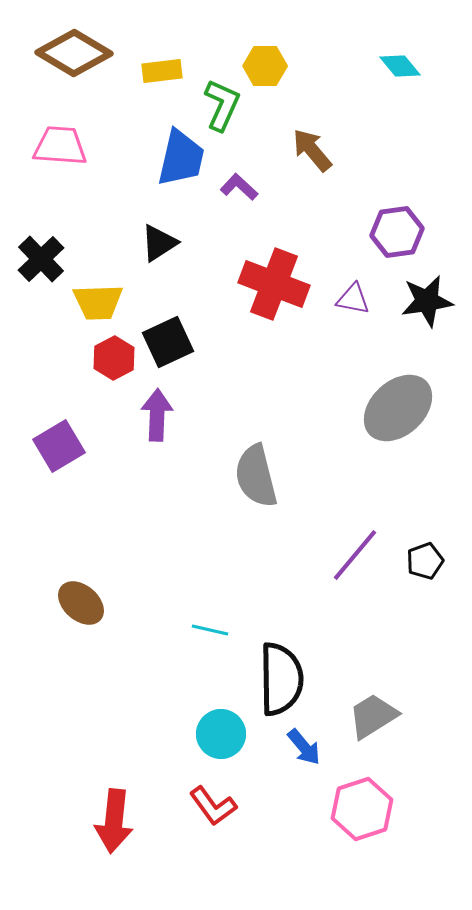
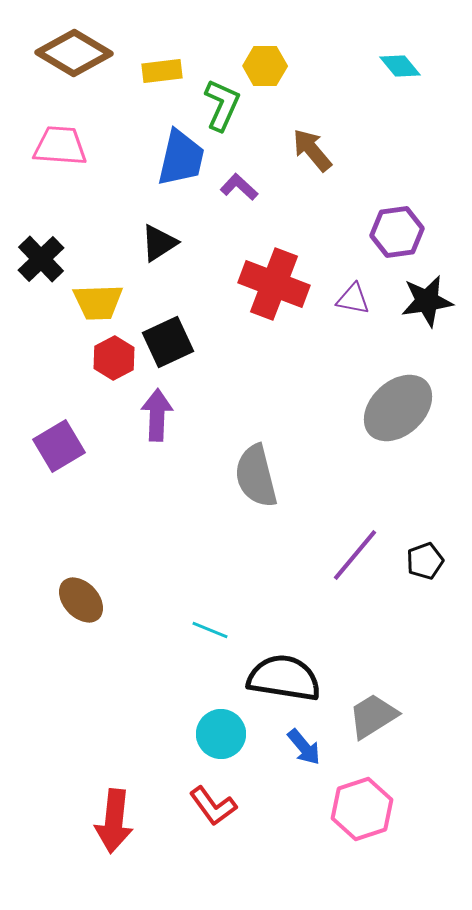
brown ellipse: moved 3 px up; rotated 6 degrees clockwise
cyan line: rotated 9 degrees clockwise
black semicircle: moved 3 px right, 1 px up; rotated 80 degrees counterclockwise
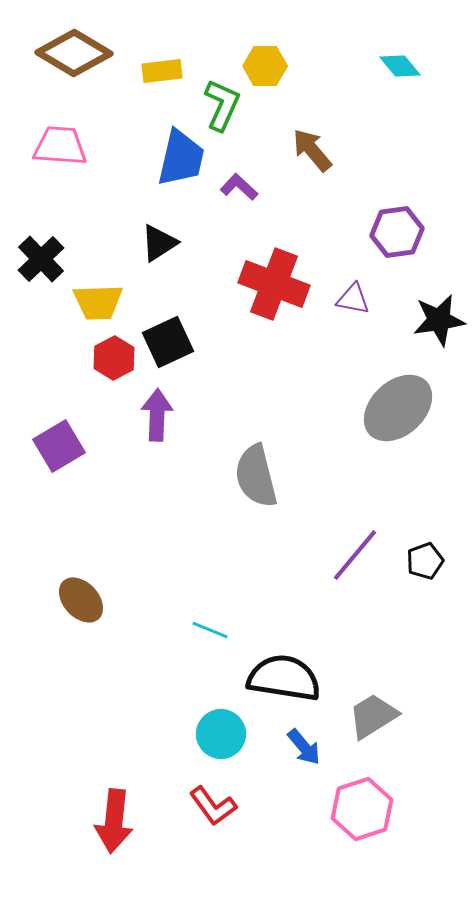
black star: moved 12 px right, 19 px down
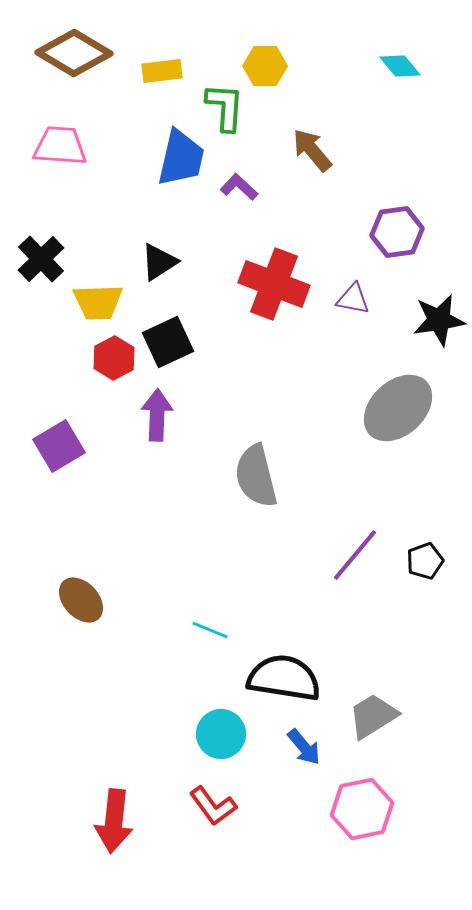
green L-shape: moved 3 px right, 2 px down; rotated 20 degrees counterclockwise
black triangle: moved 19 px down
pink hexagon: rotated 6 degrees clockwise
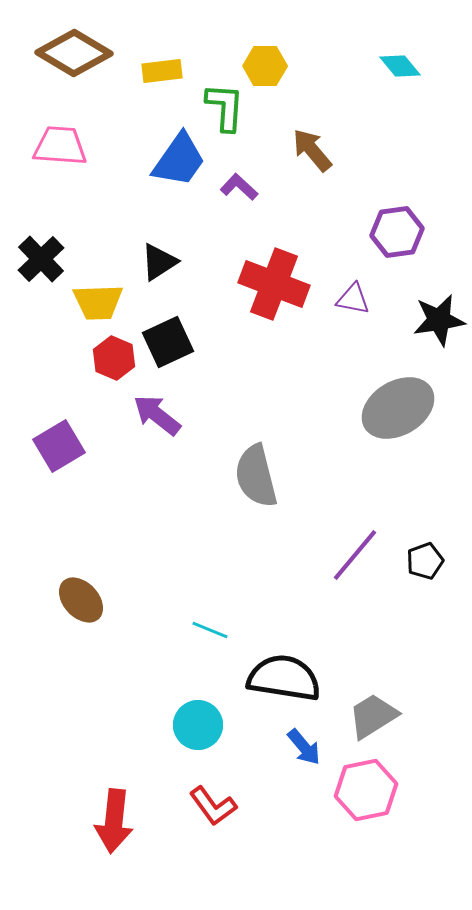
blue trapezoid: moved 2 px left, 2 px down; rotated 22 degrees clockwise
red hexagon: rotated 9 degrees counterclockwise
gray ellipse: rotated 12 degrees clockwise
purple arrow: rotated 54 degrees counterclockwise
cyan circle: moved 23 px left, 9 px up
pink hexagon: moved 4 px right, 19 px up
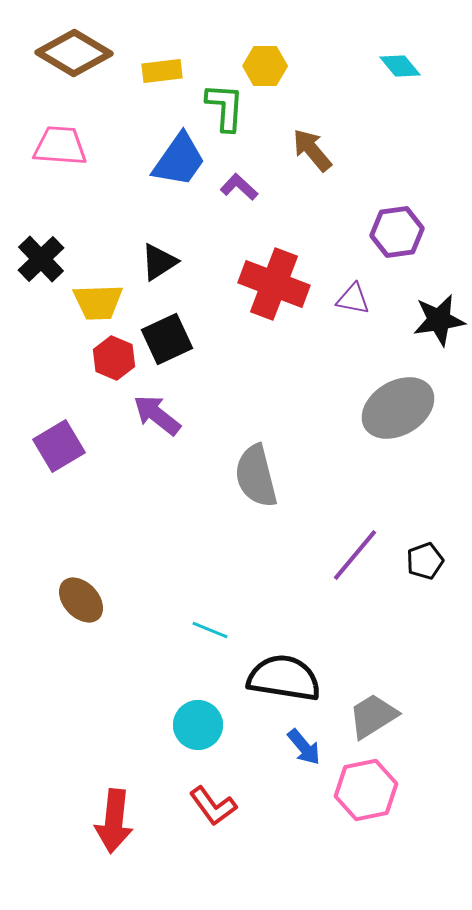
black square: moved 1 px left, 3 px up
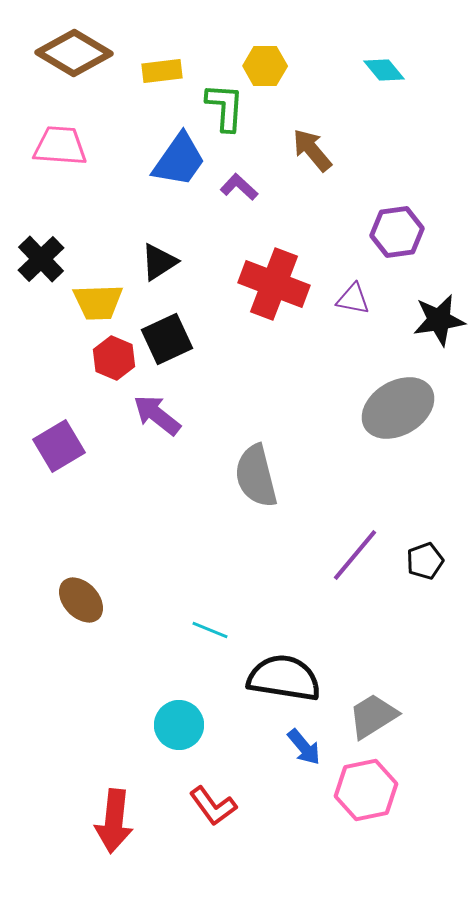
cyan diamond: moved 16 px left, 4 px down
cyan circle: moved 19 px left
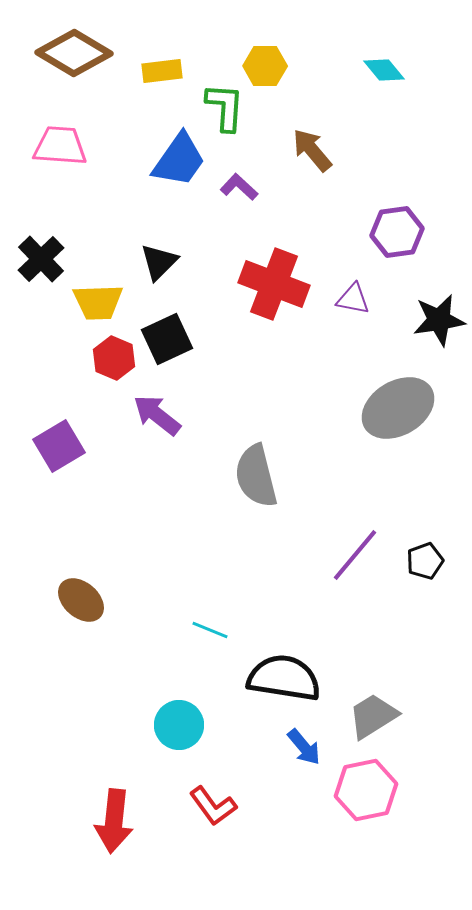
black triangle: rotated 12 degrees counterclockwise
brown ellipse: rotated 6 degrees counterclockwise
